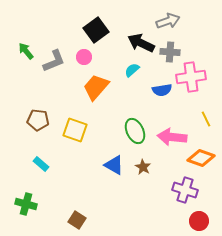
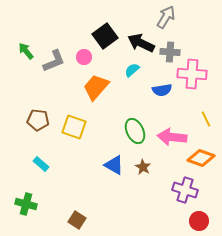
gray arrow: moved 2 px left, 4 px up; rotated 40 degrees counterclockwise
black square: moved 9 px right, 6 px down
pink cross: moved 1 px right, 3 px up; rotated 12 degrees clockwise
yellow square: moved 1 px left, 3 px up
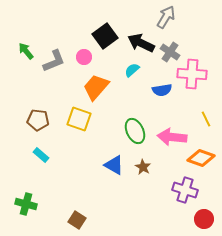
gray cross: rotated 30 degrees clockwise
yellow square: moved 5 px right, 8 px up
cyan rectangle: moved 9 px up
red circle: moved 5 px right, 2 px up
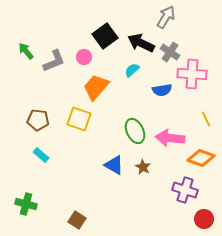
pink arrow: moved 2 px left, 1 px down
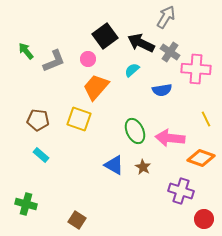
pink circle: moved 4 px right, 2 px down
pink cross: moved 4 px right, 5 px up
purple cross: moved 4 px left, 1 px down
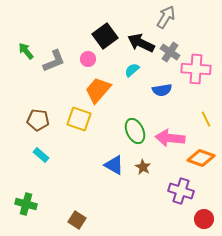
orange trapezoid: moved 2 px right, 3 px down
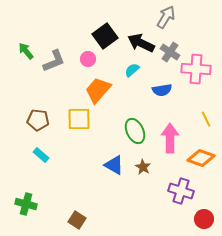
yellow square: rotated 20 degrees counterclockwise
pink arrow: rotated 84 degrees clockwise
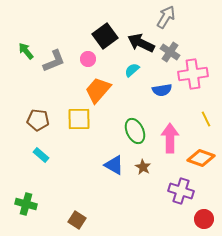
pink cross: moved 3 px left, 5 px down; rotated 12 degrees counterclockwise
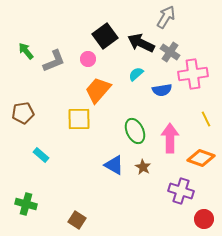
cyan semicircle: moved 4 px right, 4 px down
brown pentagon: moved 15 px left, 7 px up; rotated 15 degrees counterclockwise
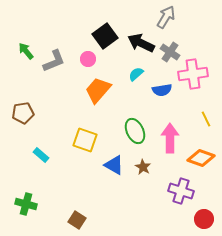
yellow square: moved 6 px right, 21 px down; rotated 20 degrees clockwise
